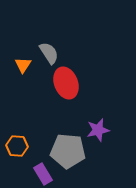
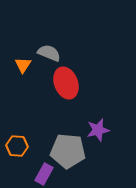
gray semicircle: rotated 35 degrees counterclockwise
purple rectangle: moved 1 px right; rotated 60 degrees clockwise
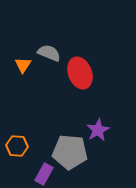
red ellipse: moved 14 px right, 10 px up
purple star: rotated 15 degrees counterclockwise
gray pentagon: moved 2 px right, 1 px down
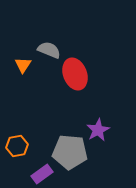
gray semicircle: moved 3 px up
red ellipse: moved 5 px left, 1 px down
orange hexagon: rotated 15 degrees counterclockwise
purple rectangle: moved 2 px left; rotated 25 degrees clockwise
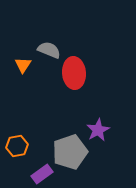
red ellipse: moved 1 px left, 1 px up; rotated 16 degrees clockwise
gray pentagon: rotated 24 degrees counterclockwise
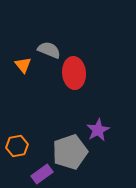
orange triangle: rotated 12 degrees counterclockwise
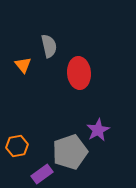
gray semicircle: moved 4 px up; rotated 55 degrees clockwise
red ellipse: moved 5 px right
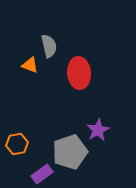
orange triangle: moved 7 px right; rotated 30 degrees counterclockwise
orange hexagon: moved 2 px up
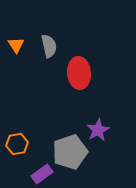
orange triangle: moved 14 px left, 20 px up; rotated 36 degrees clockwise
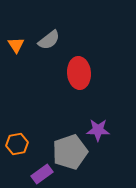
gray semicircle: moved 6 px up; rotated 65 degrees clockwise
purple star: rotated 30 degrees clockwise
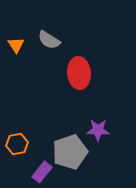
gray semicircle: rotated 70 degrees clockwise
purple rectangle: moved 2 px up; rotated 15 degrees counterclockwise
